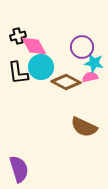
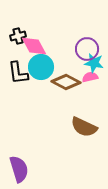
purple circle: moved 5 px right, 2 px down
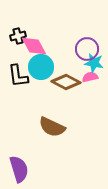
black L-shape: moved 3 px down
brown semicircle: moved 32 px left
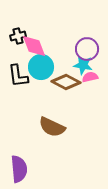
pink diamond: rotated 8 degrees clockwise
cyan star: moved 11 px left, 2 px down
purple semicircle: rotated 12 degrees clockwise
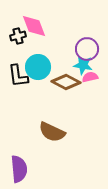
pink diamond: moved 20 px up
cyan circle: moved 3 px left
brown semicircle: moved 5 px down
